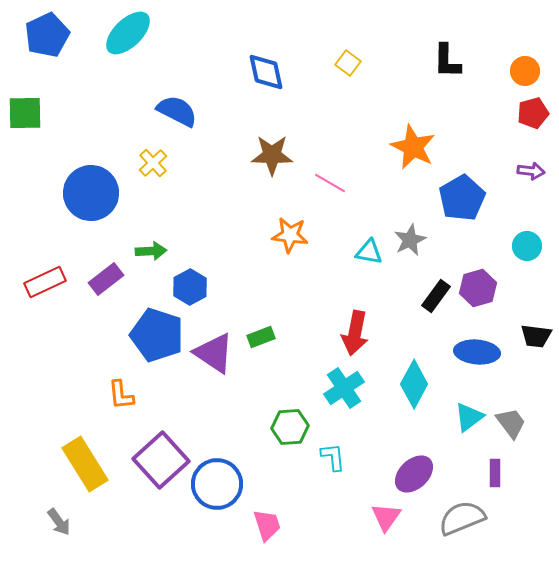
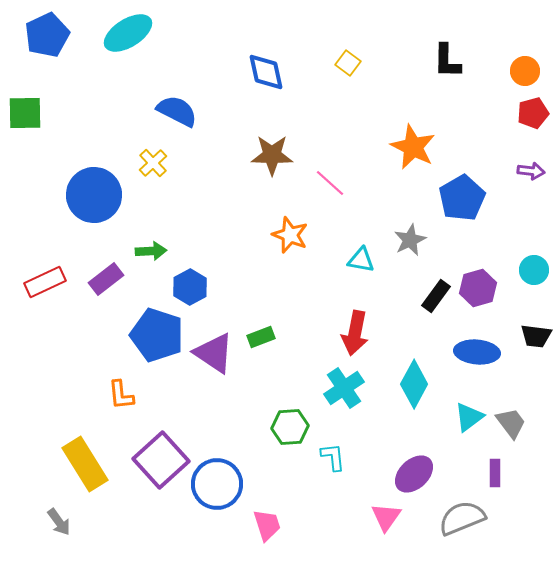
cyan ellipse at (128, 33): rotated 12 degrees clockwise
pink line at (330, 183): rotated 12 degrees clockwise
blue circle at (91, 193): moved 3 px right, 2 px down
orange star at (290, 235): rotated 15 degrees clockwise
cyan circle at (527, 246): moved 7 px right, 24 px down
cyan triangle at (369, 252): moved 8 px left, 8 px down
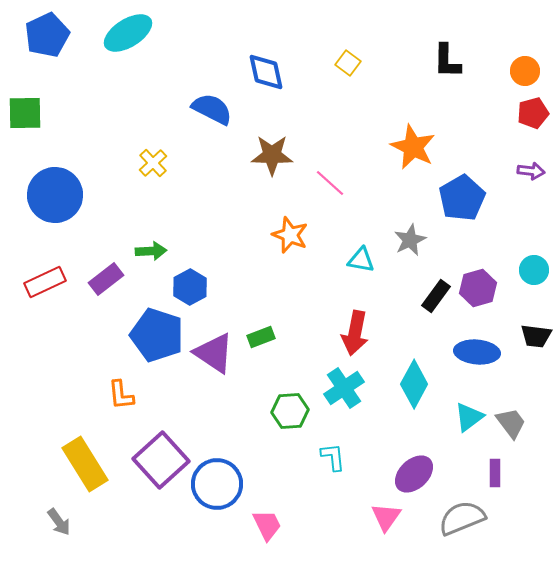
blue semicircle at (177, 111): moved 35 px right, 2 px up
blue circle at (94, 195): moved 39 px left
green hexagon at (290, 427): moved 16 px up
pink trapezoid at (267, 525): rotated 8 degrees counterclockwise
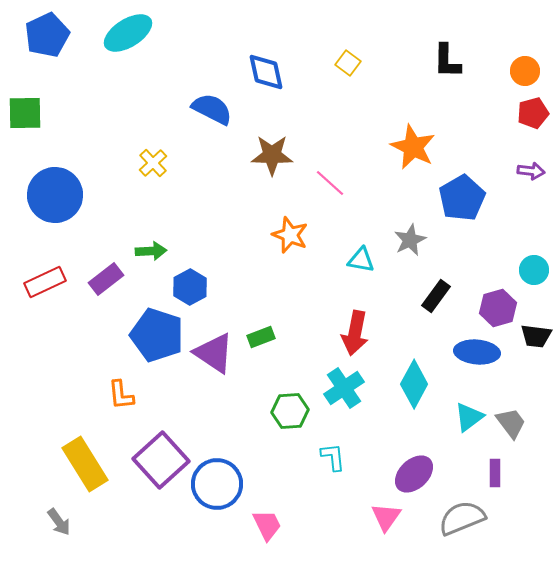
purple hexagon at (478, 288): moved 20 px right, 20 px down
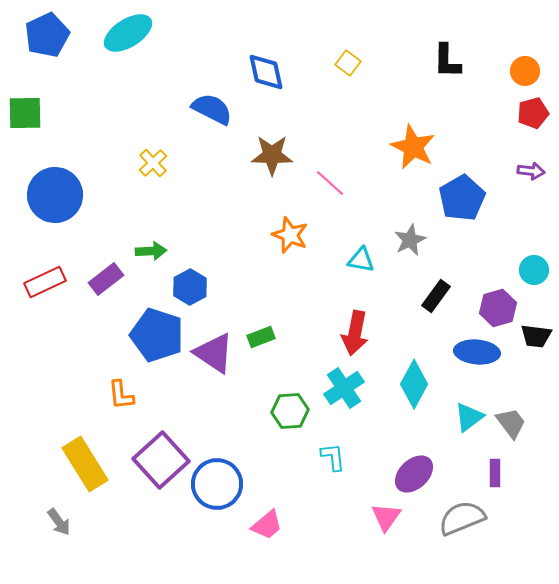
pink trapezoid at (267, 525): rotated 76 degrees clockwise
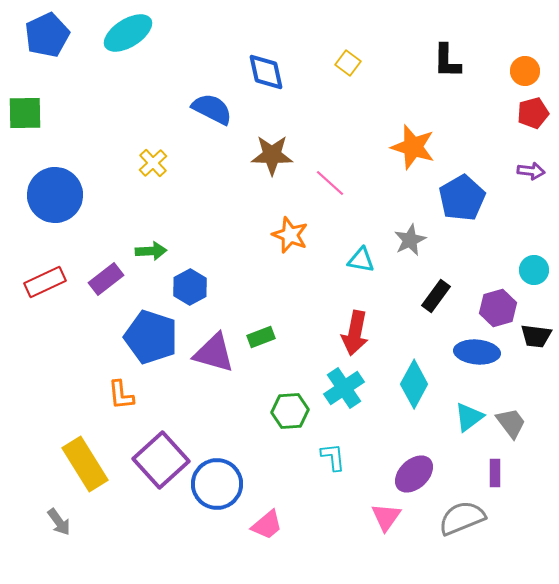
orange star at (413, 147): rotated 9 degrees counterclockwise
blue pentagon at (157, 335): moved 6 px left, 2 px down
purple triangle at (214, 353): rotated 18 degrees counterclockwise
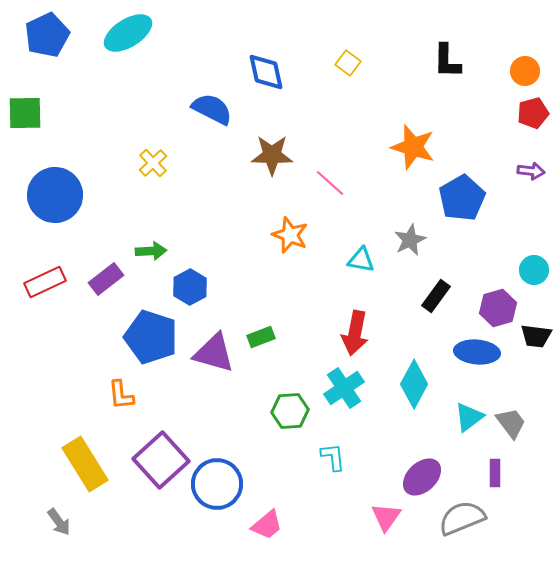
purple ellipse at (414, 474): moved 8 px right, 3 px down
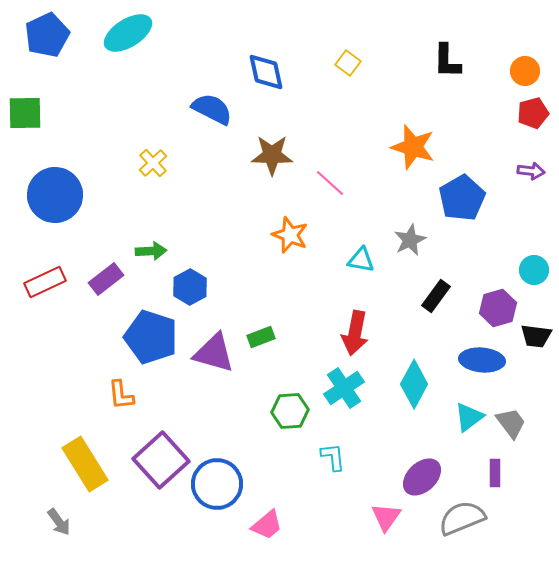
blue ellipse at (477, 352): moved 5 px right, 8 px down
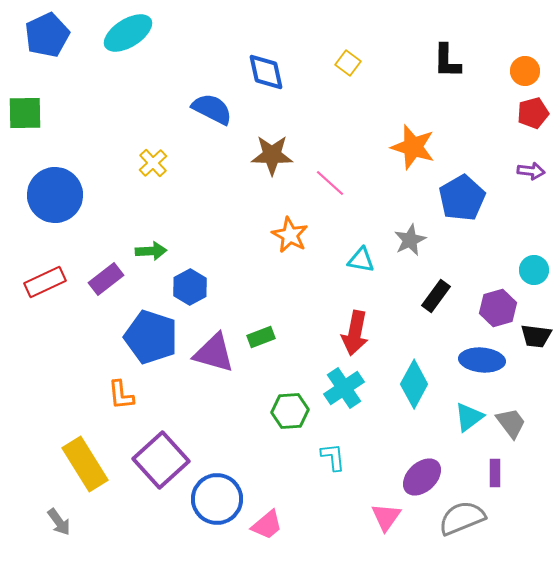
orange star at (290, 235): rotated 6 degrees clockwise
blue circle at (217, 484): moved 15 px down
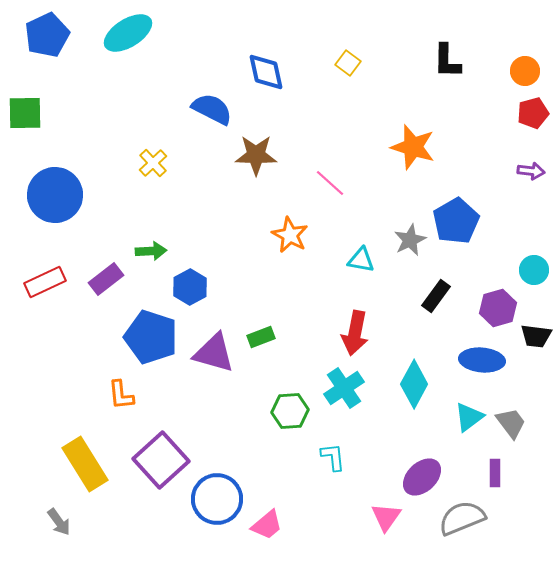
brown star at (272, 155): moved 16 px left
blue pentagon at (462, 198): moved 6 px left, 23 px down
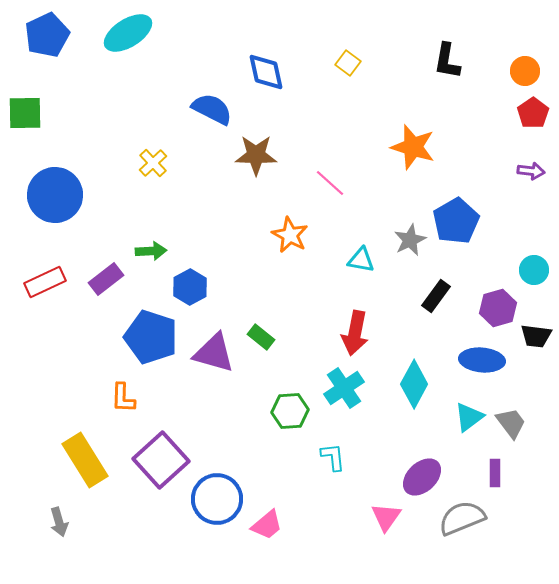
black L-shape at (447, 61): rotated 9 degrees clockwise
red pentagon at (533, 113): rotated 20 degrees counterclockwise
green rectangle at (261, 337): rotated 60 degrees clockwise
orange L-shape at (121, 395): moved 2 px right, 3 px down; rotated 8 degrees clockwise
yellow rectangle at (85, 464): moved 4 px up
gray arrow at (59, 522): rotated 20 degrees clockwise
